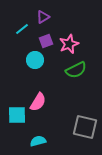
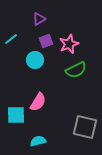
purple triangle: moved 4 px left, 2 px down
cyan line: moved 11 px left, 10 px down
cyan square: moved 1 px left
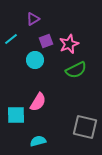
purple triangle: moved 6 px left
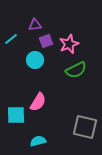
purple triangle: moved 2 px right, 6 px down; rotated 24 degrees clockwise
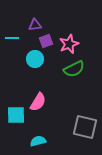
cyan line: moved 1 px right, 1 px up; rotated 40 degrees clockwise
cyan circle: moved 1 px up
green semicircle: moved 2 px left, 1 px up
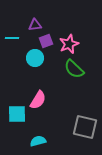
cyan circle: moved 1 px up
green semicircle: rotated 70 degrees clockwise
pink semicircle: moved 2 px up
cyan square: moved 1 px right, 1 px up
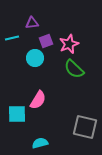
purple triangle: moved 3 px left, 2 px up
cyan line: rotated 16 degrees counterclockwise
cyan semicircle: moved 2 px right, 2 px down
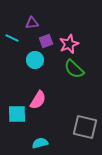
cyan line: rotated 40 degrees clockwise
cyan circle: moved 2 px down
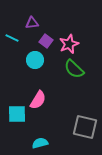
purple square: rotated 32 degrees counterclockwise
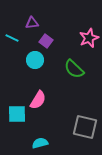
pink star: moved 20 px right, 6 px up
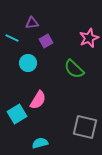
purple square: rotated 24 degrees clockwise
cyan circle: moved 7 px left, 3 px down
cyan square: rotated 30 degrees counterclockwise
